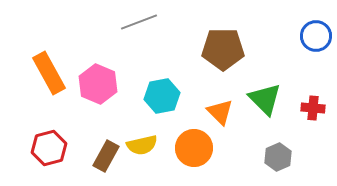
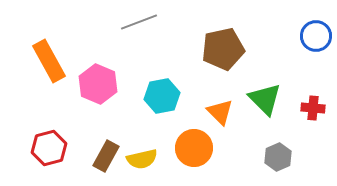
brown pentagon: rotated 12 degrees counterclockwise
orange rectangle: moved 12 px up
yellow semicircle: moved 14 px down
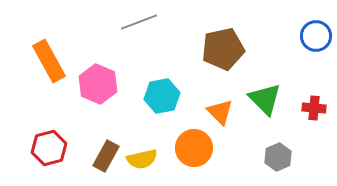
red cross: moved 1 px right
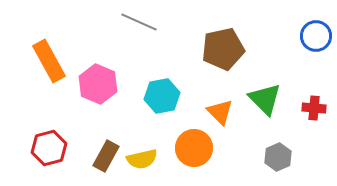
gray line: rotated 45 degrees clockwise
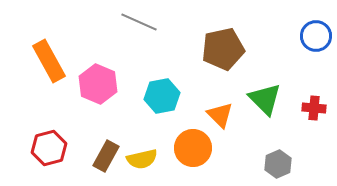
orange triangle: moved 3 px down
orange circle: moved 1 px left
gray hexagon: moved 7 px down
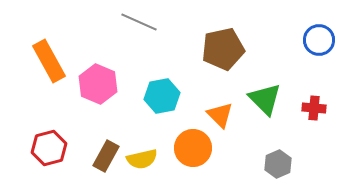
blue circle: moved 3 px right, 4 px down
